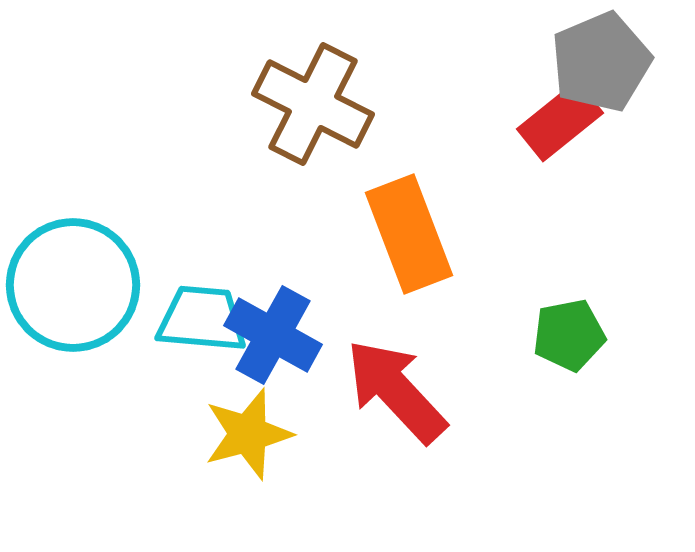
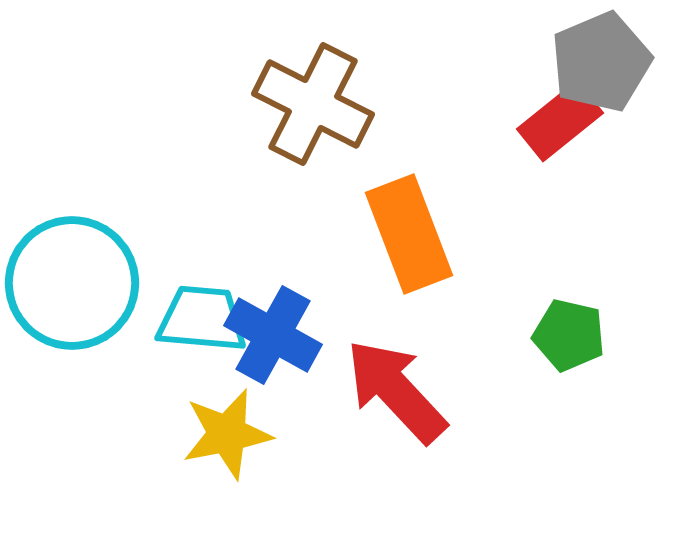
cyan circle: moved 1 px left, 2 px up
green pentagon: rotated 24 degrees clockwise
yellow star: moved 21 px left; rotated 4 degrees clockwise
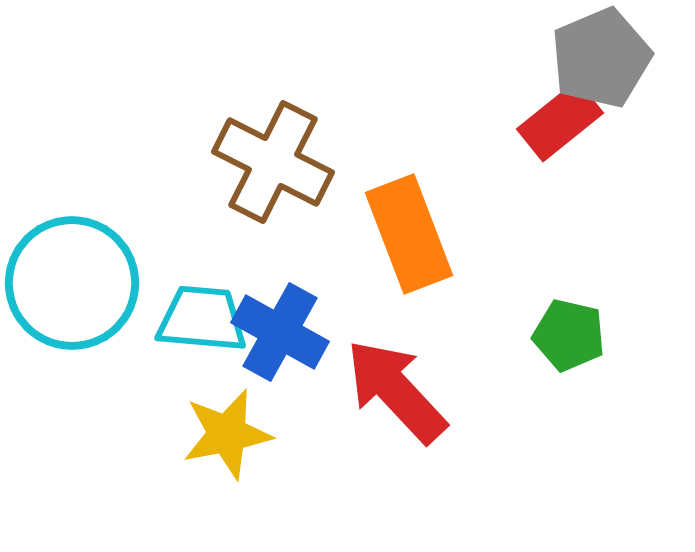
gray pentagon: moved 4 px up
brown cross: moved 40 px left, 58 px down
blue cross: moved 7 px right, 3 px up
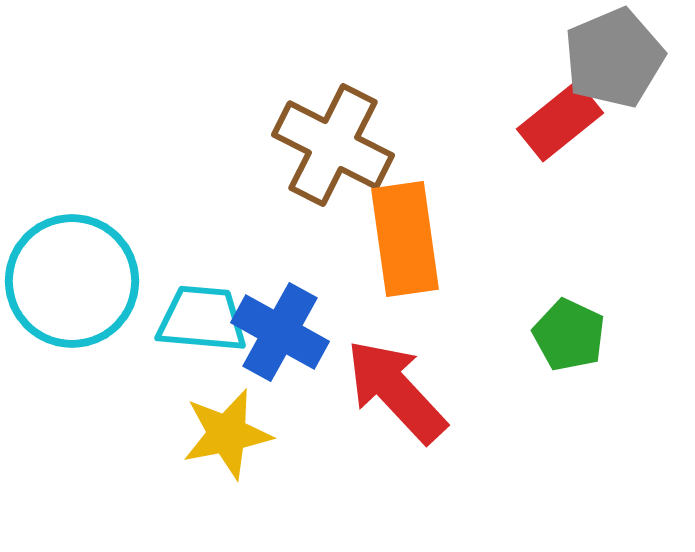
gray pentagon: moved 13 px right
brown cross: moved 60 px right, 17 px up
orange rectangle: moved 4 px left, 5 px down; rotated 13 degrees clockwise
cyan circle: moved 2 px up
green pentagon: rotated 12 degrees clockwise
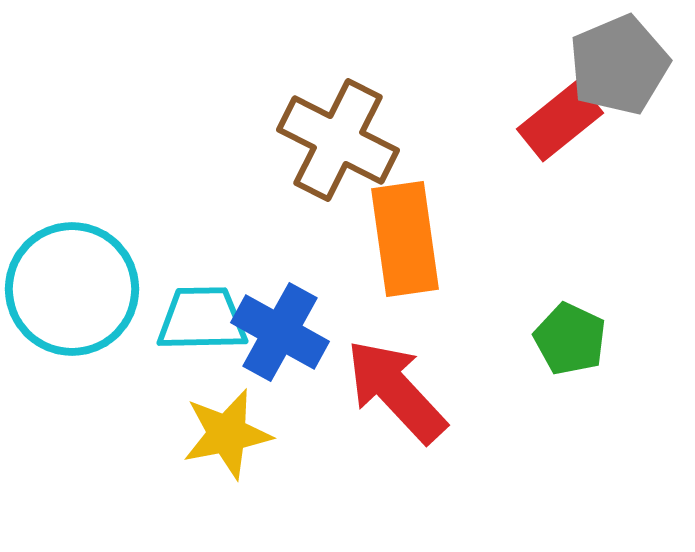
gray pentagon: moved 5 px right, 7 px down
brown cross: moved 5 px right, 5 px up
cyan circle: moved 8 px down
cyan trapezoid: rotated 6 degrees counterclockwise
green pentagon: moved 1 px right, 4 px down
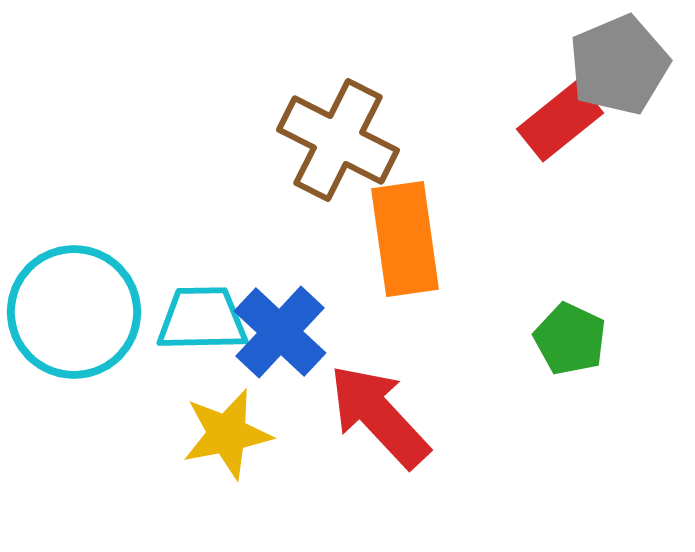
cyan circle: moved 2 px right, 23 px down
blue cross: rotated 14 degrees clockwise
red arrow: moved 17 px left, 25 px down
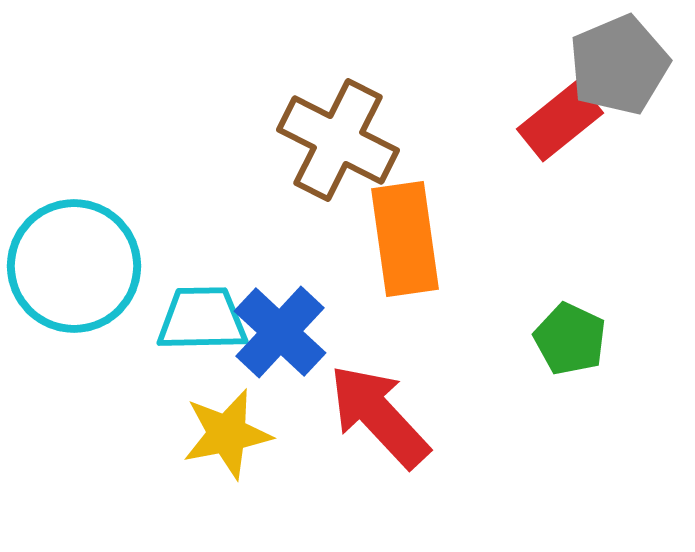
cyan circle: moved 46 px up
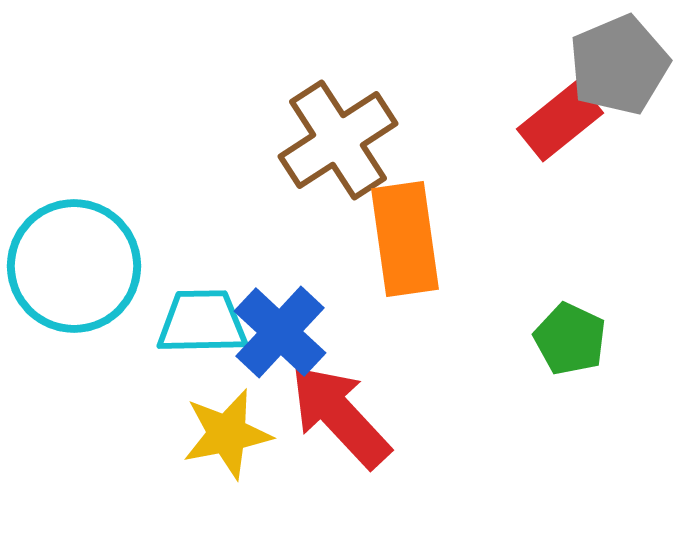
brown cross: rotated 30 degrees clockwise
cyan trapezoid: moved 3 px down
red arrow: moved 39 px left
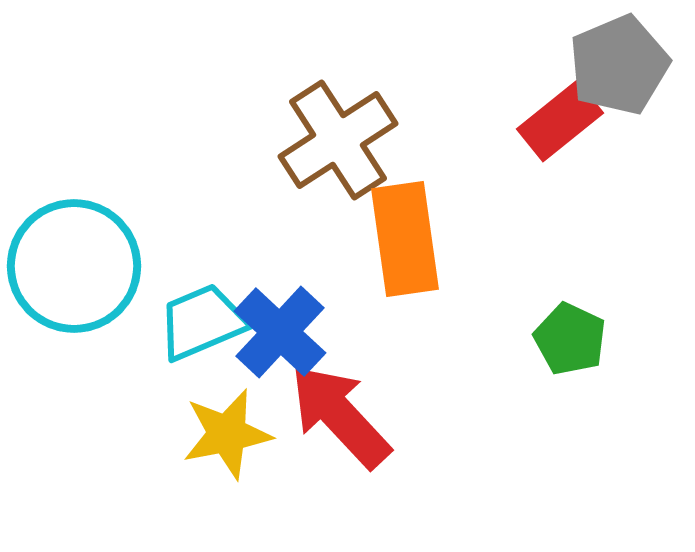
cyan trapezoid: rotated 22 degrees counterclockwise
